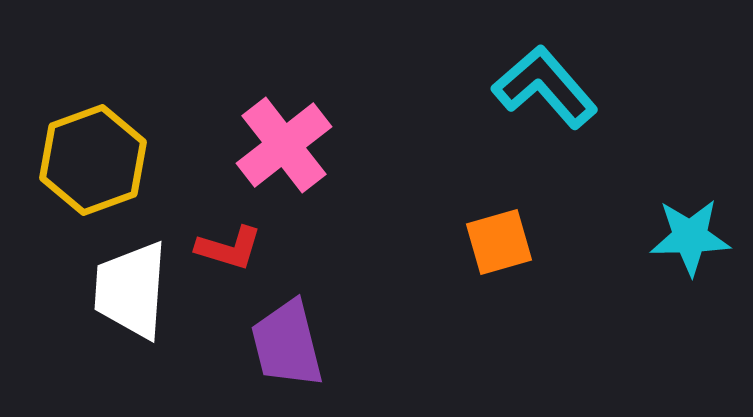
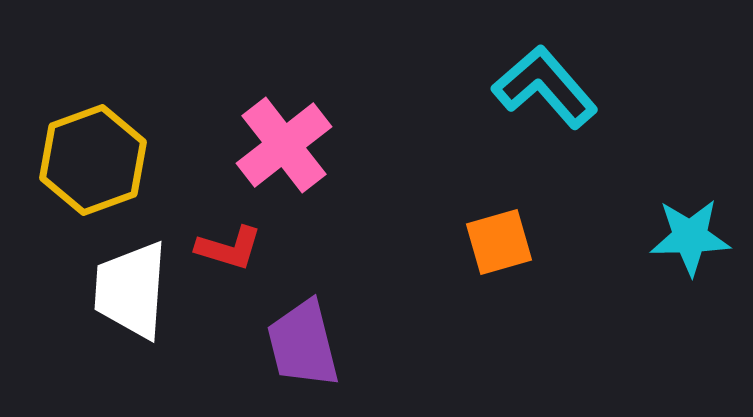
purple trapezoid: moved 16 px right
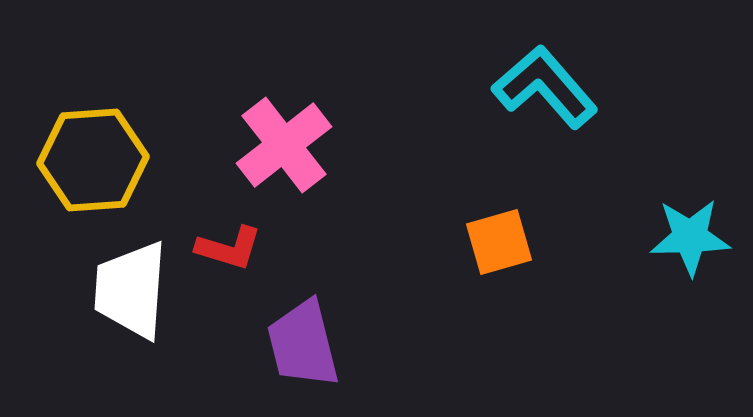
yellow hexagon: rotated 16 degrees clockwise
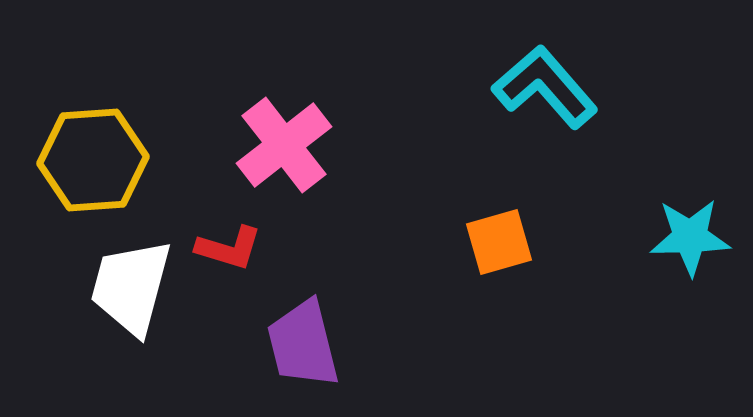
white trapezoid: moved 3 px up; rotated 11 degrees clockwise
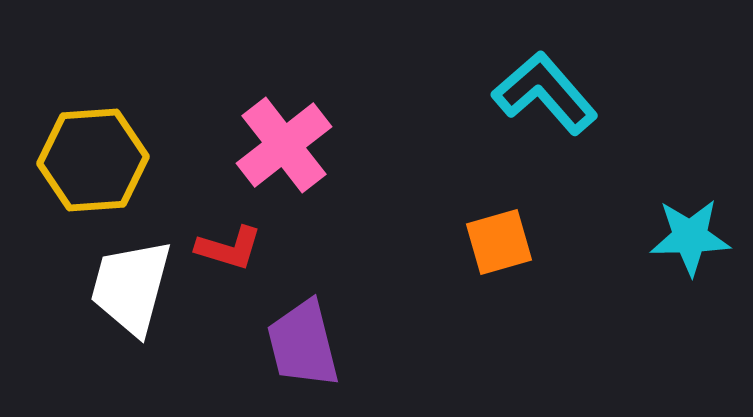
cyan L-shape: moved 6 px down
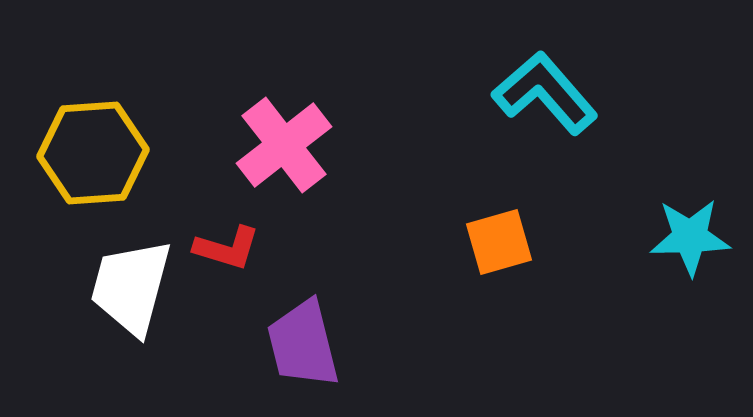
yellow hexagon: moved 7 px up
red L-shape: moved 2 px left
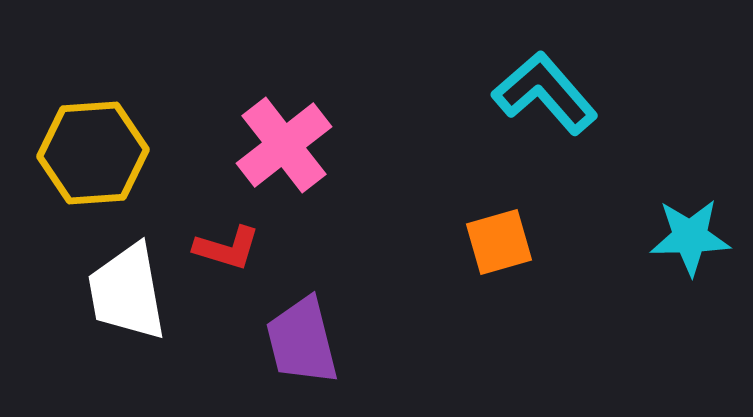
white trapezoid: moved 4 px left, 5 px down; rotated 25 degrees counterclockwise
purple trapezoid: moved 1 px left, 3 px up
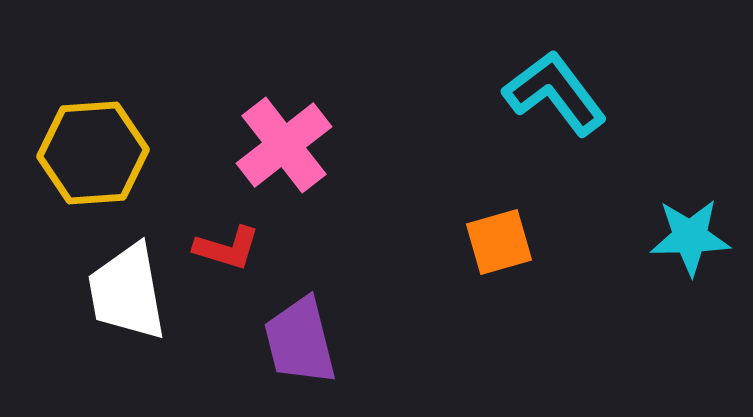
cyan L-shape: moved 10 px right; rotated 4 degrees clockwise
purple trapezoid: moved 2 px left
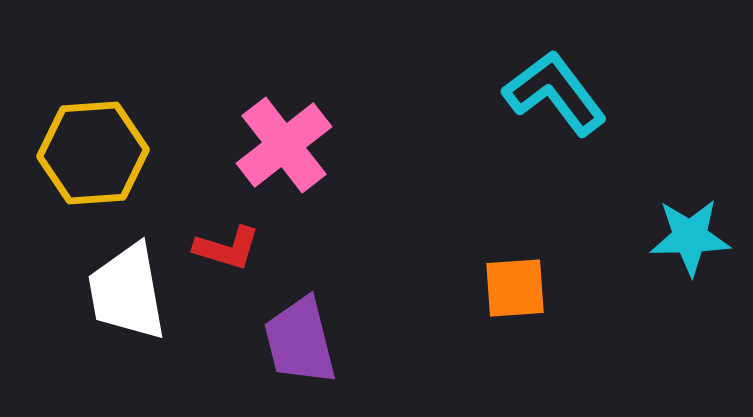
orange square: moved 16 px right, 46 px down; rotated 12 degrees clockwise
